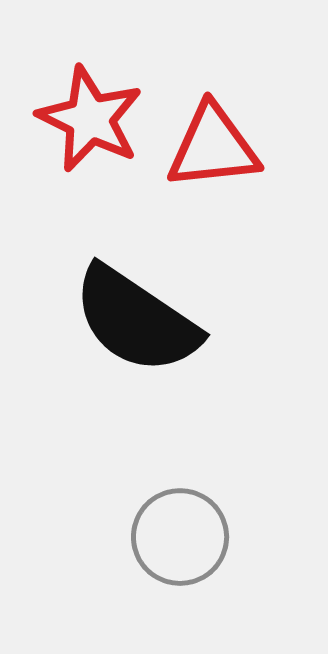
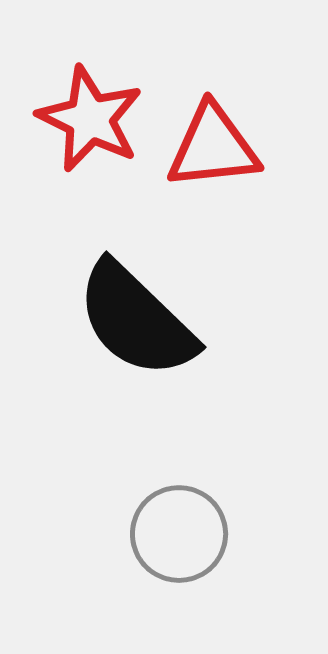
black semicircle: rotated 10 degrees clockwise
gray circle: moved 1 px left, 3 px up
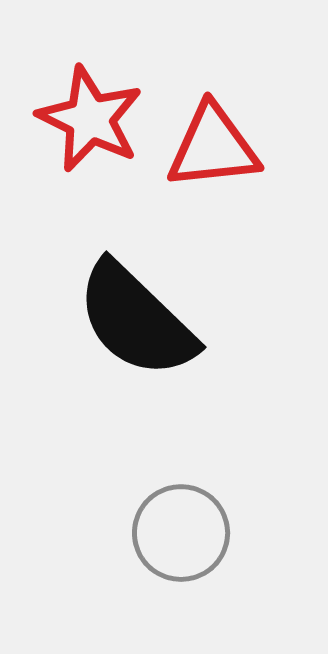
gray circle: moved 2 px right, 1 px up
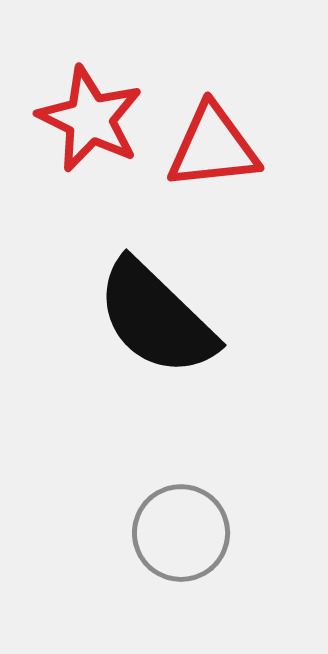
black semicircle: moved 20 px right, 2 px up
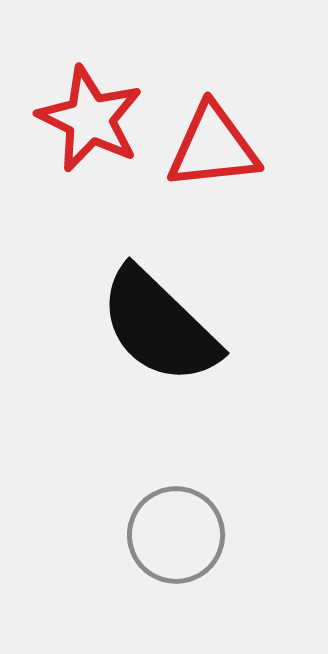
black semicircle: moved 3 px right, 8 px down
gray circle: moved 5 px left, 2 px down
